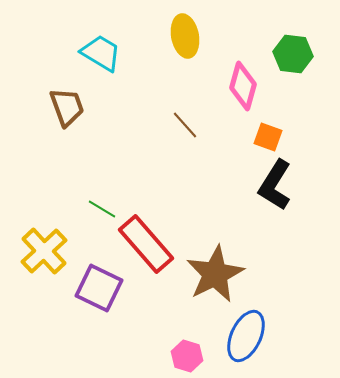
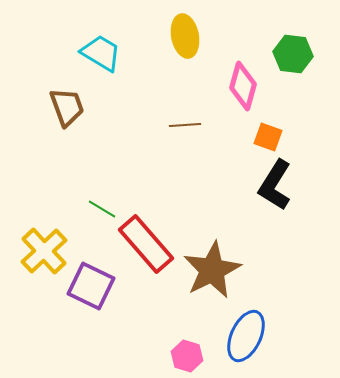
brown line: rotated 52 degrees counterclockwise
brown star: moved 3 px left, 4 px up
purple square: moved 8 px left, 2 px up
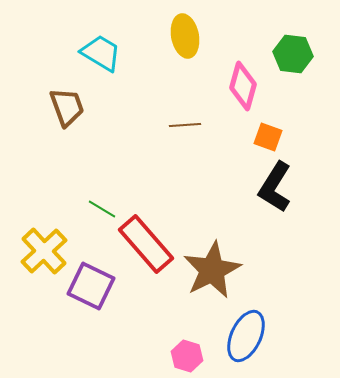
black L-shape: moved 2 px down
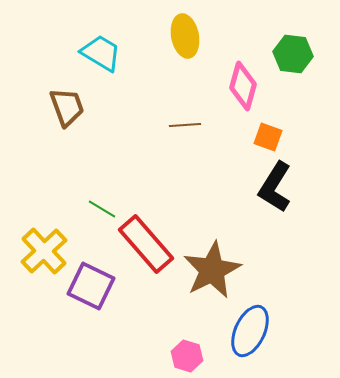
blue ellipse: moved 4 px right, 5 px up
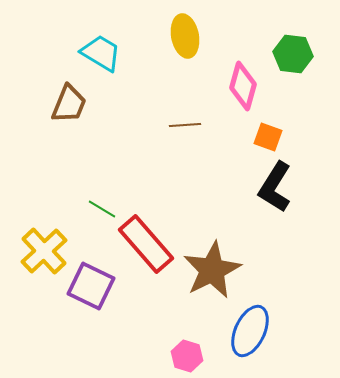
brown trapezoid: moved 2 px right, 3 px up; rotated 42 degrees clockwise
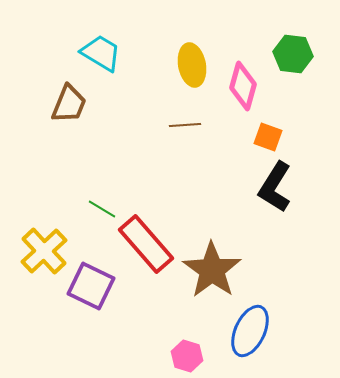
yellow ellipse: moved 7 px right, 29 px down
brown star: rotated 10 degrees counterclockwise
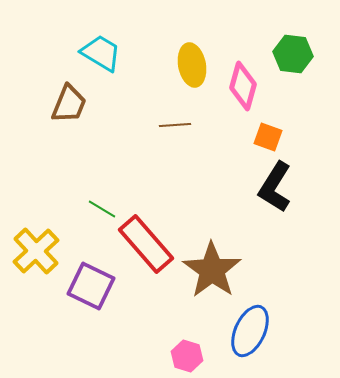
brown line: moved 10 px left
yellow cross: moved 8 px left
